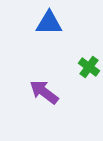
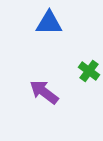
green cross: moved 4 px down
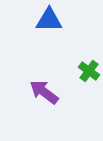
blue triangle: moved 3 px up
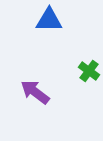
purple arrow: moved 9 px left
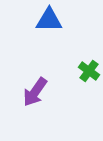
purple arrow: rotated 92 degrees counterclockwise
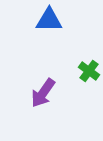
purple arrow: moved 8 px right, 1 px down
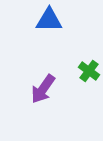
purple arrow: moved 4 px up
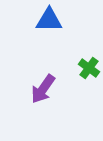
green cross: moved 3 px up
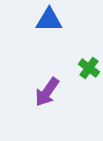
purple arrow: moved 4 px right, 3 px down
